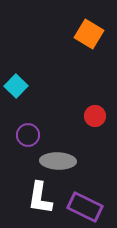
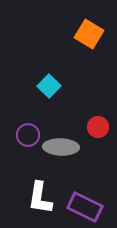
cyan square: moved 33 px right
red circle: moved 3 px right, 11 px down
gray ellipse: moved 3 px right, 14 px up
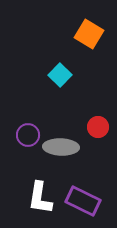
cyan square: moved 11 px right, 11 px up
purple rectangle: moved 2 px left, 6 px up
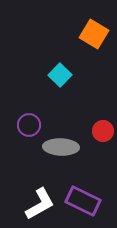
orange square: moved 5 px right
red circle: moved 5 px right, 4 px down
purple circle: moved 1 px right, 10 px up
white L-shape: moved 6 px down; rotated 128 degrees counterclockwise
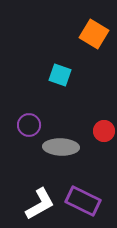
cyan square: rotated 25 degrees counterclockwise
red circle: moved 1 px right
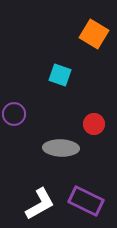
purple circle: moved 15 px left, 11 px up
red circle: moved 10 px left, 7 px up
gray ellipse: moved 1 px down
purple rectangle: moved 3 px right
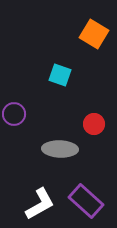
gray ellipse: moved 1 px left, 1 px down
purple rectangle: rotated 16 degrees clockwise
